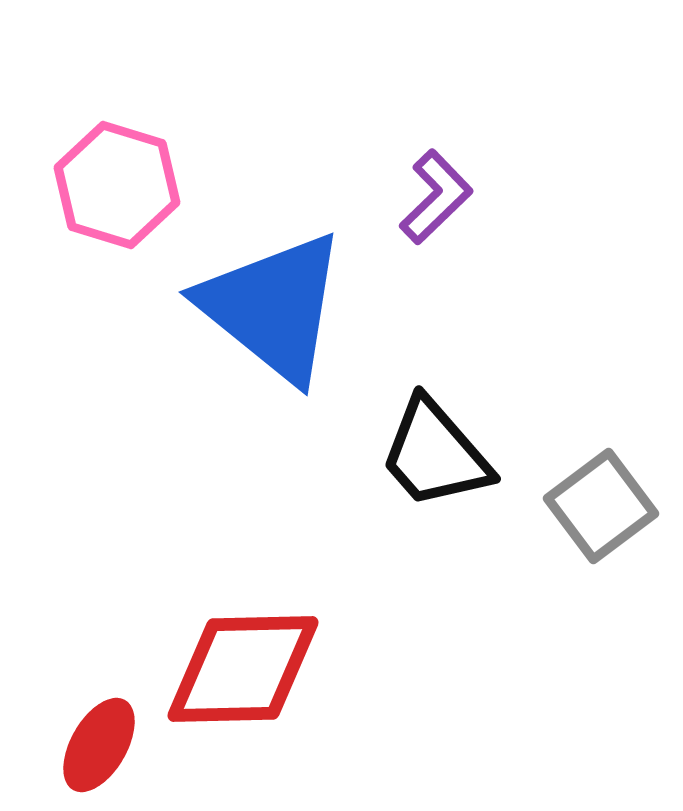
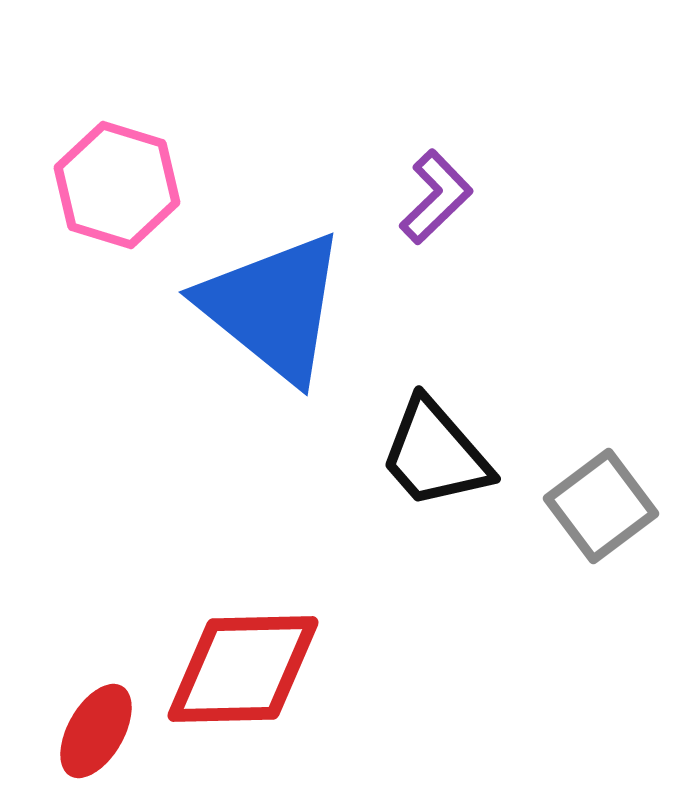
red ellipse: moved 3 px left, 14 px up
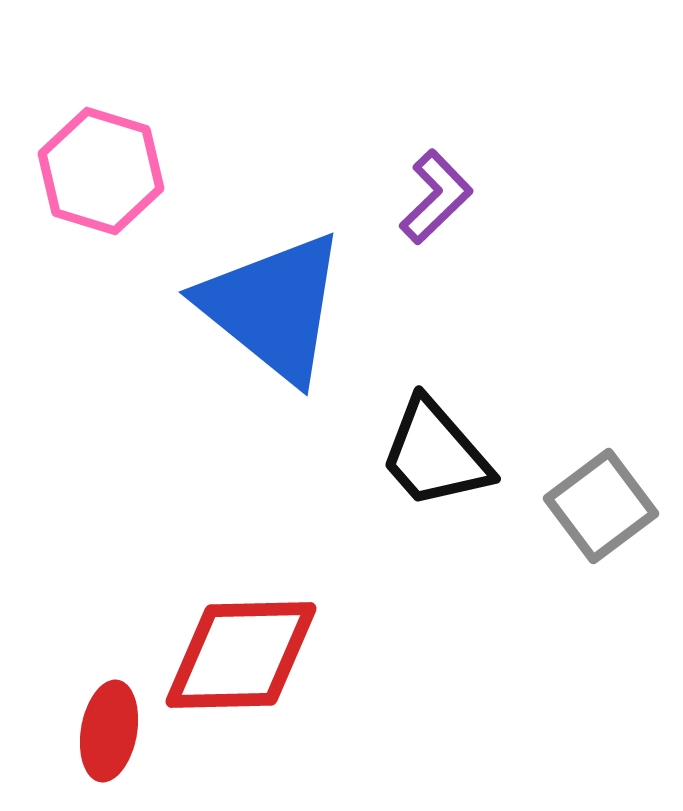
pink hexagon: moved 16 px left, 14 px up
red diamond: moved 2 px left, 14 px up
red ellipse: moved 13 px right; rotated 20 degrees counterclockwise
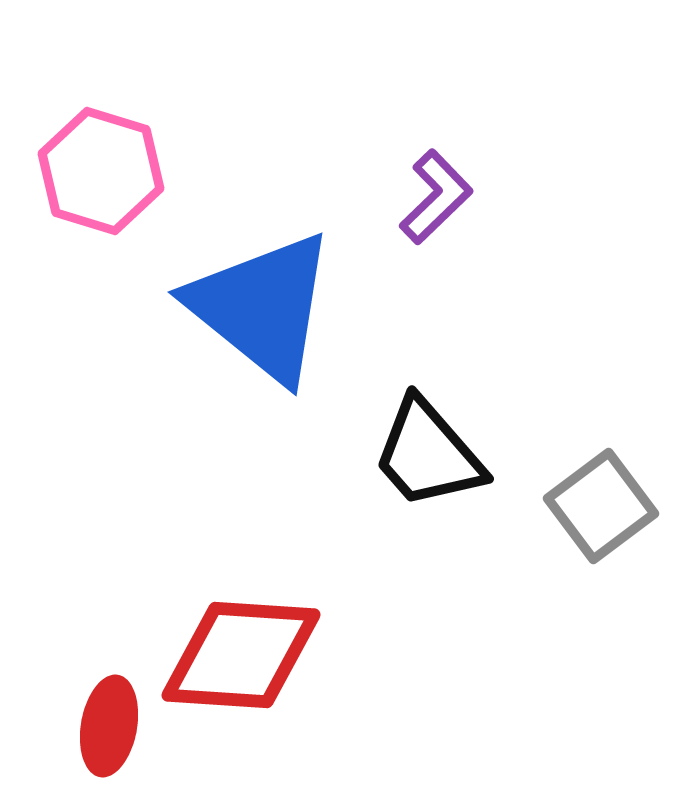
blue triangle: moved 11 px left
black trapezoid: moved 7 px left
red diamond: rotated 5 degrees clockwise
red ellipse: moved 5 px up
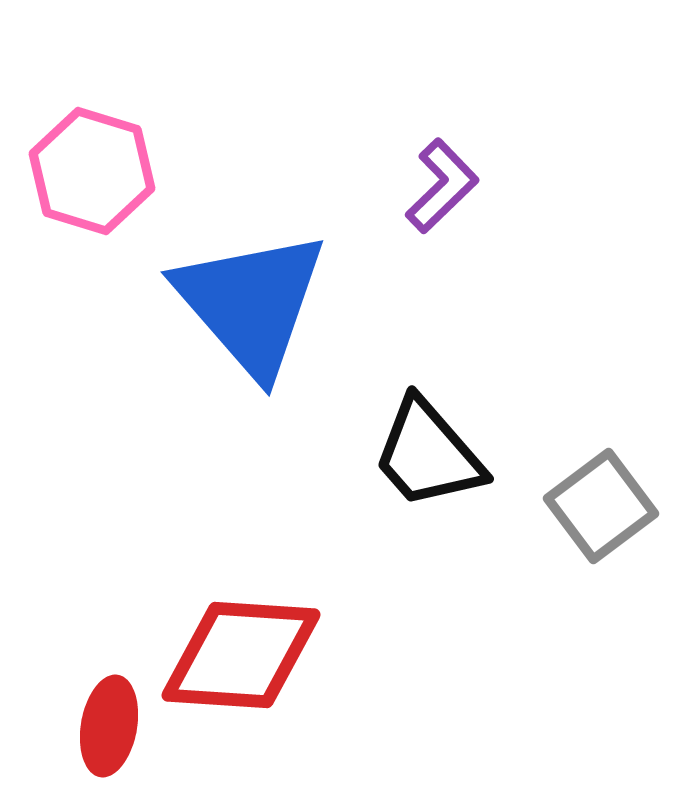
pink hexagon: moved 9 px left
purple L-shape: moved 6 px right, 11 px up
blue triangle: moved 11 px left, 4 px up; rotated 10 degrees clockwise
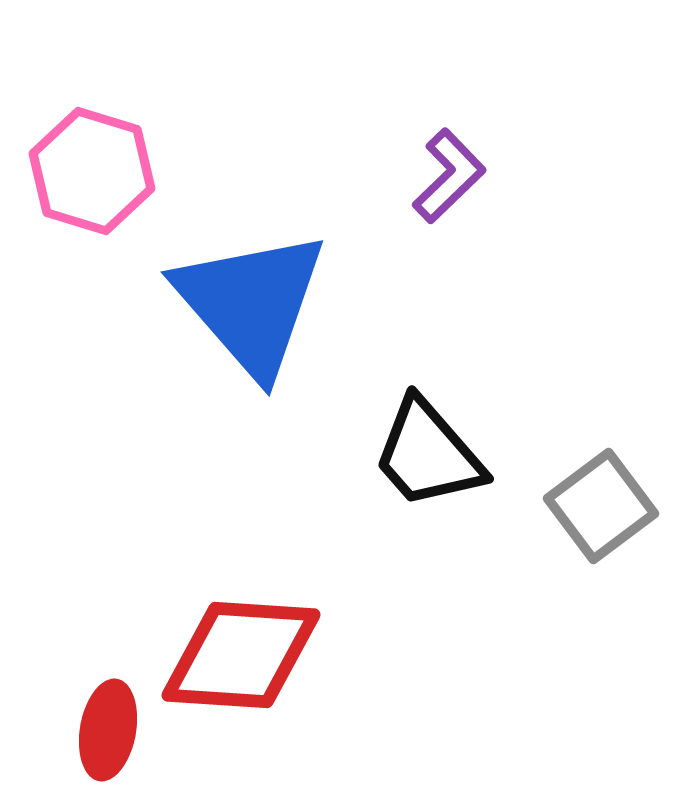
purple L-shape: moved 7 px right, 10 px up
red ellipse: moved 1 px left, 4 px down
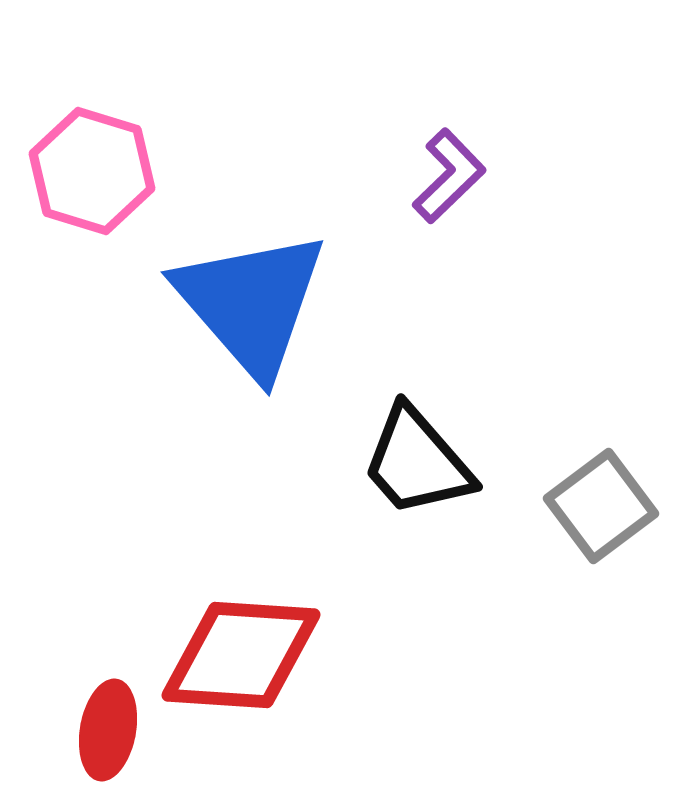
black trapezoid: moved 11 px left, 8 px down
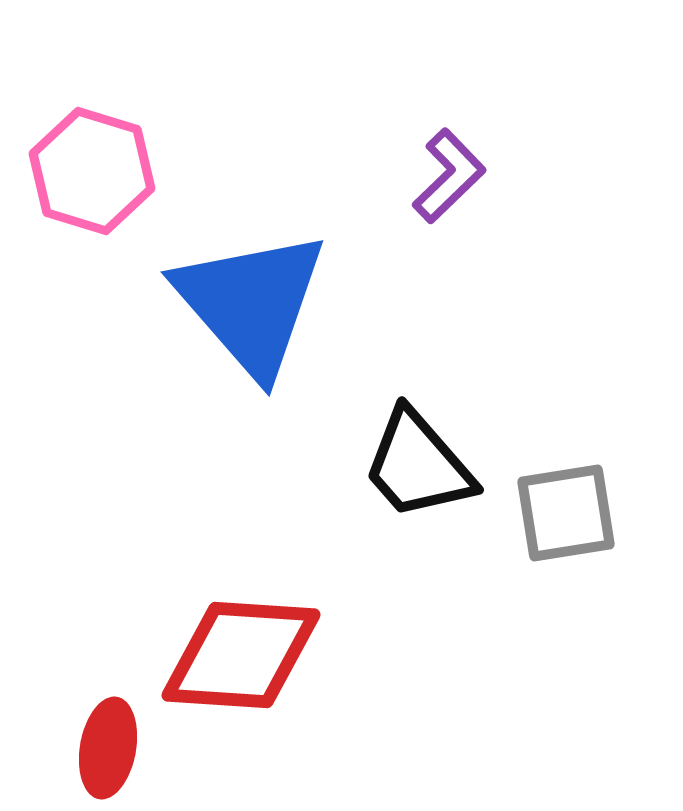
black trapezoid: moved 1 px right, 3 px down
gray square: moved 35 px left, 7 px down; rotated 28 degrees clockwise
red ellipse: moved 18 px down
